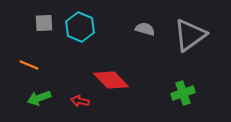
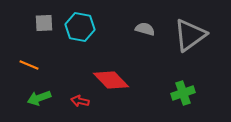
cyan hexagon: rotated 12 degrees counterclockwise
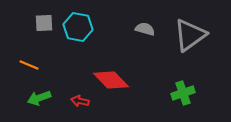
cyan hexagon: moved 2 px left
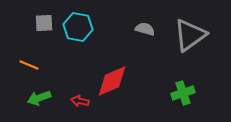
red diamond: moved 1 px right, 1 px down; rotated 69 degrees counterclockwise
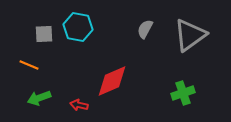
gray square: moved 11 px down
gray semicircle: rotated 78 degrees counterclockwise
red arrow: moved 1 px left, 4 px down
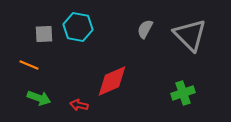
gray triangle: rotated 39 degrees counterclockwise
green arrow: rotated 140 degrees counterclockwise
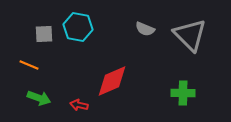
gray semicircle: rotated 96 degrees counterclockwise
green cross: rotated 20 degrees clockwise
